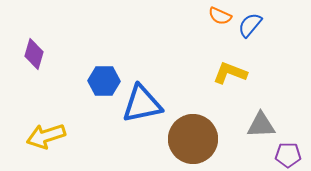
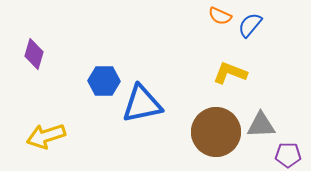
brown circle: moved 23 px right, 7 px up
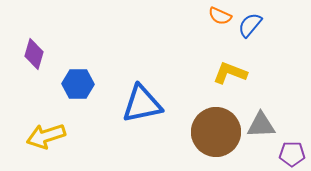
blue hexagon: moved 26 px left, 3 px down
purple pentagon: moved 4 px right, 1 px up
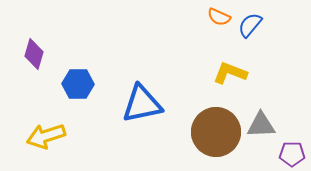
orange semicircle: moved 1 px left, 1 px down
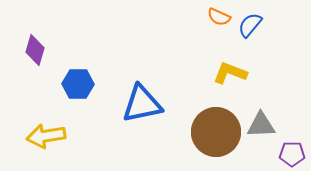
purple diamond: moved 1 px right, 4 px up
yellow arrow: rotated 9 degrees clockwise
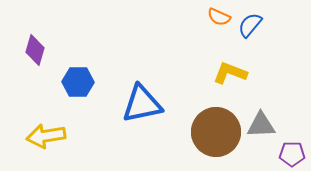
blue hexagon: moved 2 px up
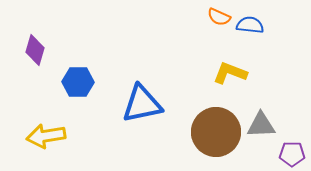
blue semicircle: rotated 56 degrees clockwise
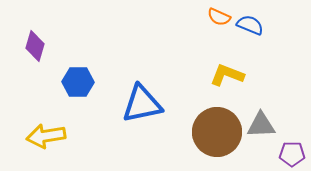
blue semicircle: rotated 16 degrees clockwise
purple diamond: moved 4 px up
yellow L-shape: moved 3 px left, 2 px down
brown circle: moved 1 px right
